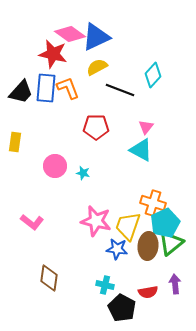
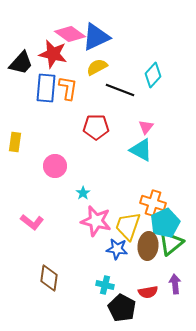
orange L-shape: rotated 30 degrees clockwise
black trapezoid: moved 29 px up
cyan star: moved 20 px down; rotated 24 degrees clockwise
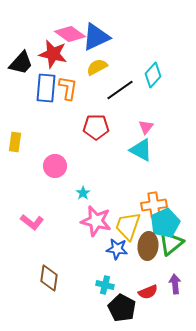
black line: rotated 56 degrees counterclockwise
orange cross: moved 1 px right, 2 px down; rotated 25 degrees counterclockwise
red semicircle: rotated 12 degrees counterclockwise
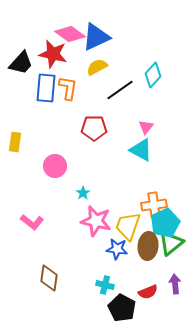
red pentagon: moved 2 px left, 1 px down
